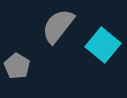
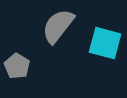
cyan square: moved 2 px right, 2 px up; rotated 24 degrees counterclockwise
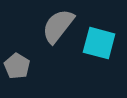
cyan square: moved 6 px left
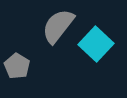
cyan square: moved 3 px left, 1 px down; rotated 28 degrees clockwise
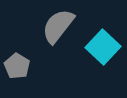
cyan square: moved 7 px right, 3 px down
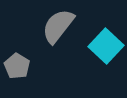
cyan square: moved 3 px right, 1 px up
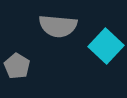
gray semicircle: rotated 123 degrees counterclockwise
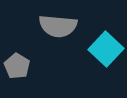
cyan square: moved 3 px down
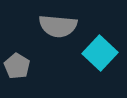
cyan square: moved 6 px left, 4 px down
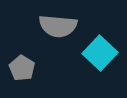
gray pentagon: moved 5 px right, 2 px down
